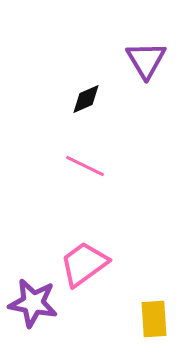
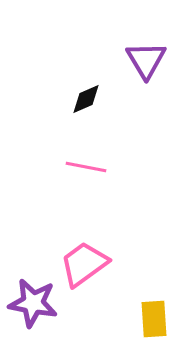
pink line: moved 1 px right, 1 px down; rotated 15 degrees counterclockwise
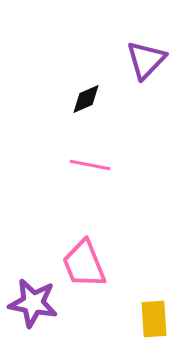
purple triangle: rotated 15 degrees clockwise
pink line: moved 4 px right, 2 px up
pink trapezoid: rotated 76 degrees counterclockwise
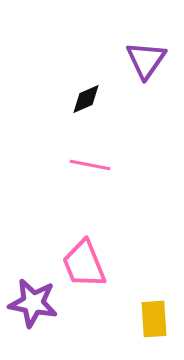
purple triangle: rotated 9 degrees counterclockwise
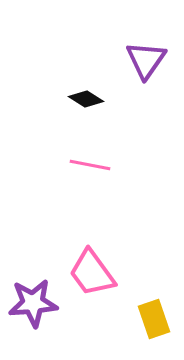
black diamond: rotated 56 degrees clockwise
pink trapezoid: moved 8 px right, 9 px down; rotated 14 degrees counterclockwise
purple star: rotated 15 degrees counterclockwise
yellow rectangle: rotated 15 degrees counterclockwise
